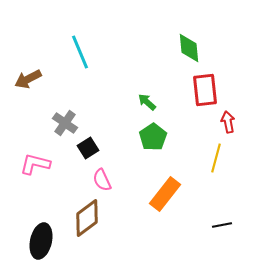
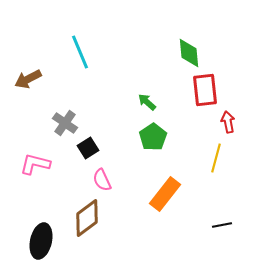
green diamond: moved 5 px down
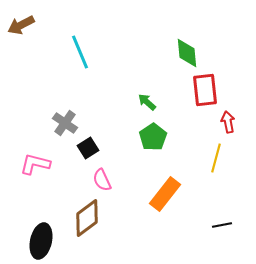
green diamond: moved 2 px left
brown arrow: moved 7 px left, 54 px up
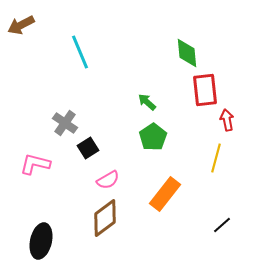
red arrow: moved 1 px left, 2 px up
pink semicircle: moved 6 px right; rotated 95 degrees counterclockwise
brown diamond: moved 18 px right
black line: rotated 30 degrees counterclockwise
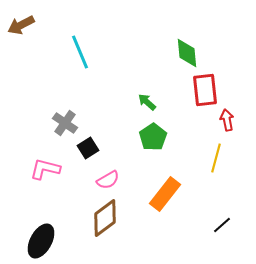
pink L-shape: moved 10 px right, 5 px down
black ellipse: rotated 16 degrees clockwise
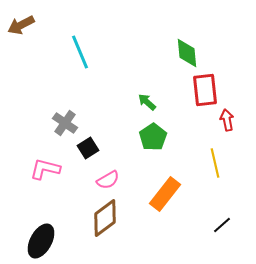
yellow line: moved 1 px left, 5 px down; rotated 28 degrees counterclockwise
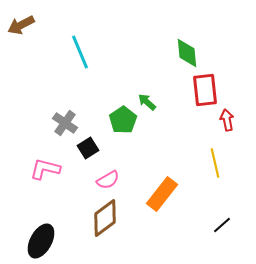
green pentagon: moved 30 px left, 17 px up
orange rectangle: moved 3 px left
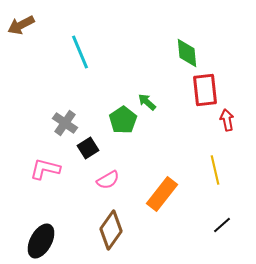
yellow line: moved 7 px down
brown diamond: moved 6 px right, 12 px down; rotated 18 degrees counterclockwise
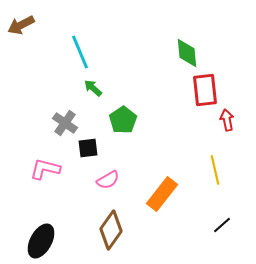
green arrow: moved 54 px left, 14 px up
black square: rotated 25 degrees clockwise
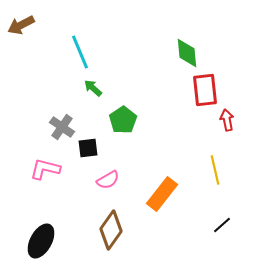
gray cross: moved 3 px left, 4 px down
